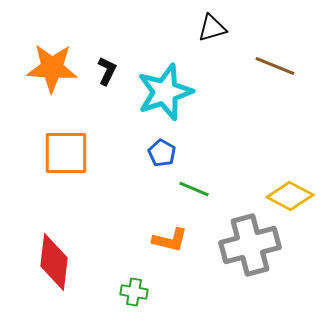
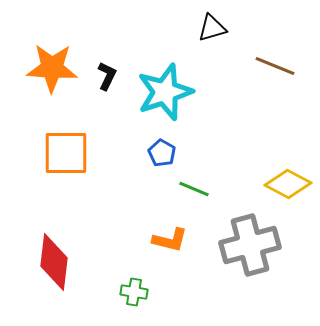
black L-shape: moved 5 px down
yellow diamond: moved 2 px left, 12 px up
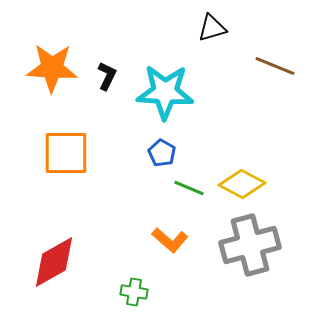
cyan star: rotated 22 degrees clockwise
yellow diamond: moved 46 px left
green line: moved 5 px left, 1 px up
orange L-shape: rotated 27 degrees clockwise
red diamond: rotated 54 degrees clockwise
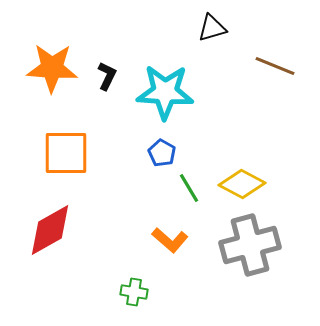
green line: rotated 36 degrees clockwise
red diamond: moved 4 px left, 32 px up
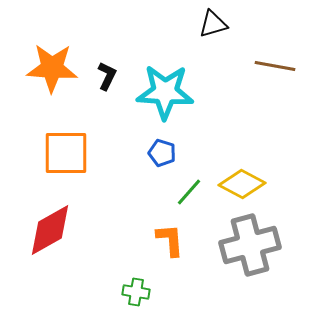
black triangle: moved 1 px right, 4 px up
brown line: rotated 12 degrees counterclockwise
blue pentagon: rotated 12 degrees counterclockwise
green line: moved 4 px down; rotated 72 degrees clockwise
orange L-shape: rotated 135 degrees counterclockwise
green cross: moved 2 px right
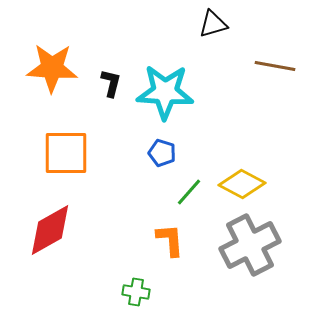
black L-shape: moved 4 px right, 7 px down; rotated 12 degrees counterclockwise
gray cross: rotated 12 degrees counterclockwise
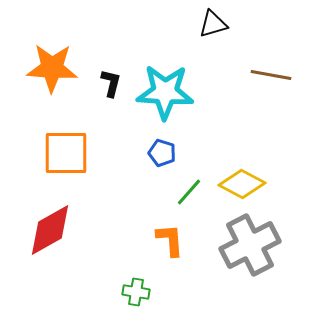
brown line: moved 4 px left, 9 px down
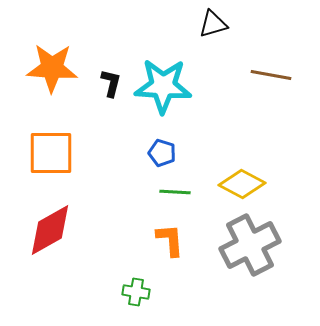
cyan star: moved 2 px left, 6 px up
orange square: moved 15 px left
green line: moved 14 px left; rotated 52 degrees clockwise
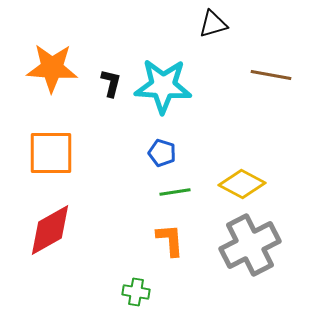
green line: rotated 12 degrees counterclockwise
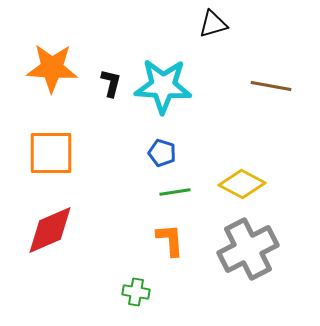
brown line: moved 11 px down
red diamond: rotated 6 degrees clockwise
gray cross: moved 2 px left, 4 px down
